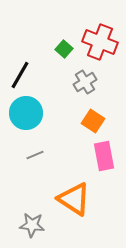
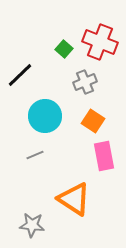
black line: rotated 16 degrees clockwise
gray cross: rotated 10 degrees clockwise
cyan circle: moved 19 px right, 3 px down
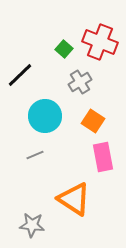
gray cross: moved 5 px left; rotated 10 degrees counterclockwise
pink rectangle: moved 1 px left, 1 px down
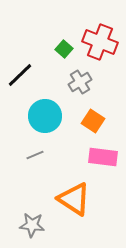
pink rectangle: rotated 72 degrees counterclockwise
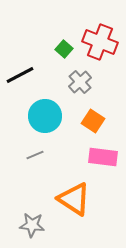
black line: rotated 16 degrees clockwise
gray cross: rotated 10 degrees counterclockwise
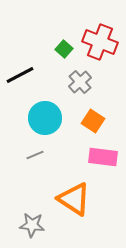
cyan circle: moved 2 px down
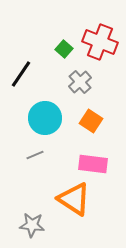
black line: moved 1 px right, 1 px up; rotated 28 degrees counterclockwise
orange square: moved 2 px left
pink rectangle: moved 10 px left, 7 px down
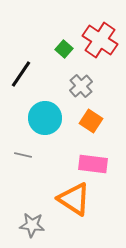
red cross: moved 2 px up; rotated 12 degrees clockwise
gray cross: moved 1 px right, 4 px down
gray line: moved 12 px left; rotated 36 degrees clockwise
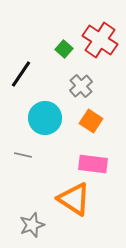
gray star: rotated 25 degrees counterclockwise
